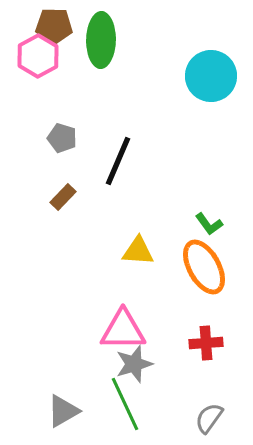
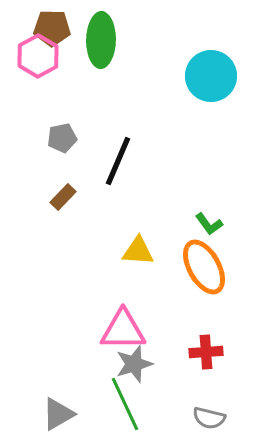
brown pentagon: moved 2 px left, 2 px down
gray pentagon: rotated 28 degrees counterclockwise
red cross: moved 9 px down
gray triangle: moved 5 px left, 3 px down
gray semicircle: rotated 112 degrees counterclockwise
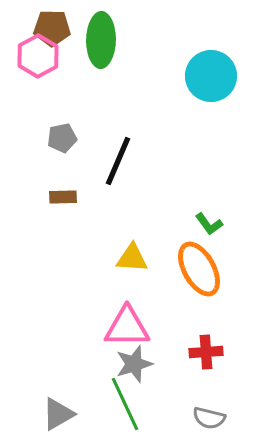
brown rectangle: rotated 44 degrees clockwise
yellow triangle: moved 6 px left, 7 px down
orange ellipse: moved 5 px left, 2 px down
pink triangle: moved 4 px right, 3 px up
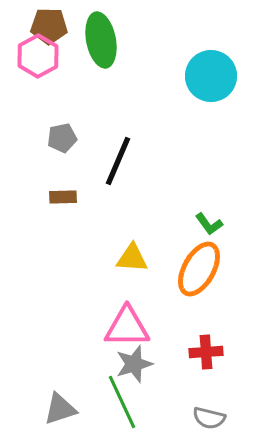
brown pentagon: moved 3 px left, 2 px up
green ellipse: rotated 12 degrees counterclockwise
orange ellipse: rotated 58 degrees clockwise
green line: moved 3 px left, 2 px up
gray triangle: moved 2 px right, 5 px up; rotated 12 degrees clockwise
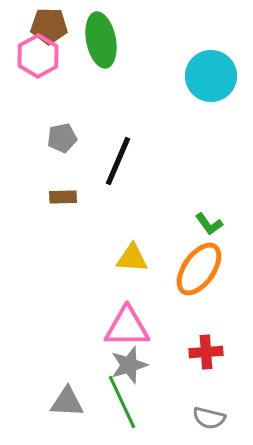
orange ellipse: rotated 6 degrees clockwise
gray star: moved 5 px left, 1 px down
gray triangle: moved 7 px right, 7 px up; rotated 21 degrees clockwise
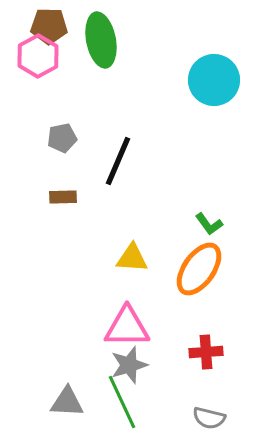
cyan circle: moved 3 px right, 4 px down
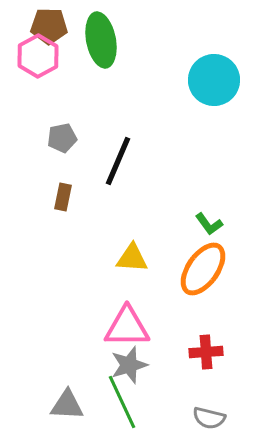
brown rectangle: rotated 76 degrees counterclockwise
orange ellipse: moved 4 px right
gray triangle: moved 3 px down
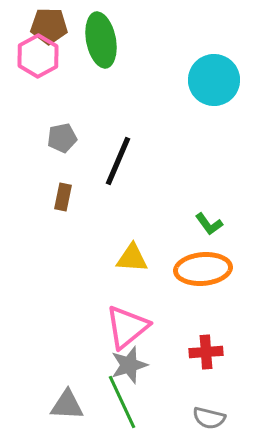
orange ellipse: rotated 50 degrees clockwise
pink triangle: rotated 39 degrees counterclockwise
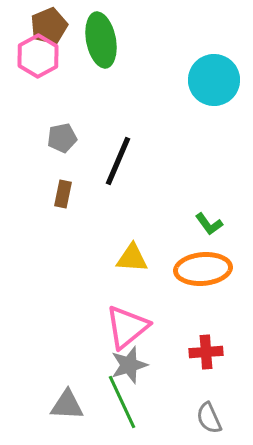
brown pentagon: rotated 24 degrees counterclockwise
brown rectangle: moved 3 px up
gray semicircle: rotated 52 degrees clockwise
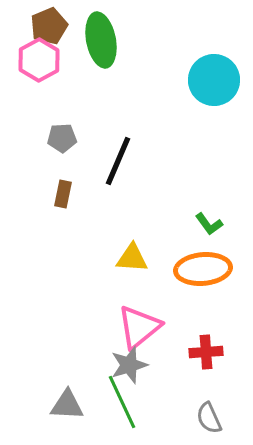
pink hexagon: moved 1 px right, 4 px down
gray pentagon: rotated 8 degrees clockwise
pink triangle: moved 12 px right
